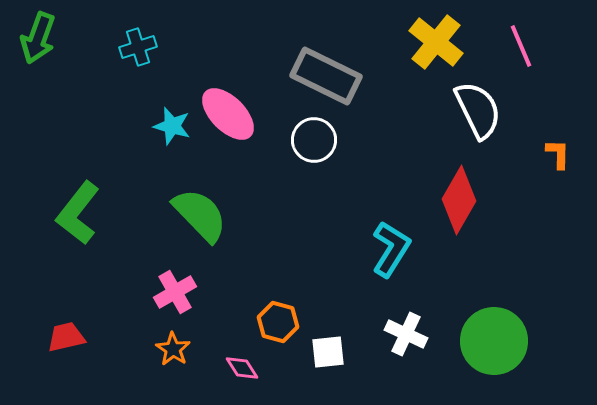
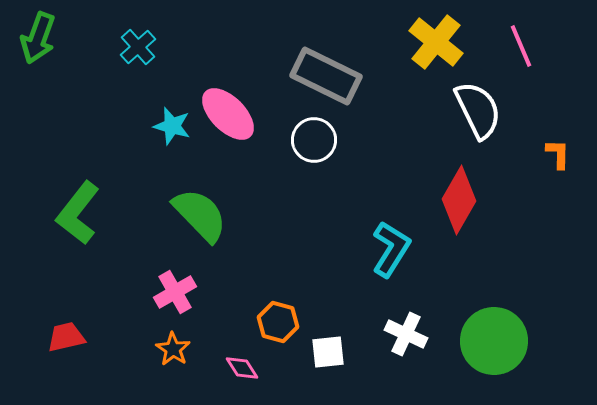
cyan cross: rotated 24 degrees counterclockwise
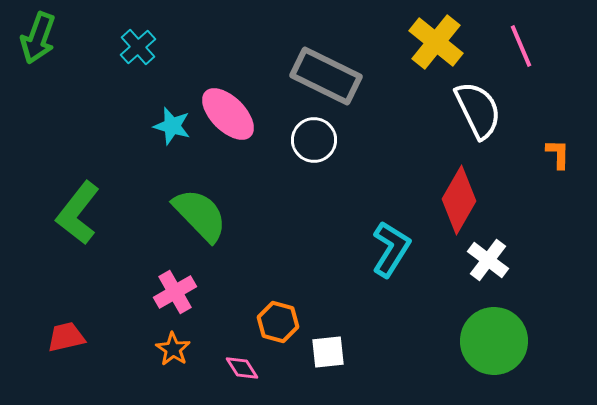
white cross: moved 82 px right, 74 px up; rotated 12 degrees clockwise
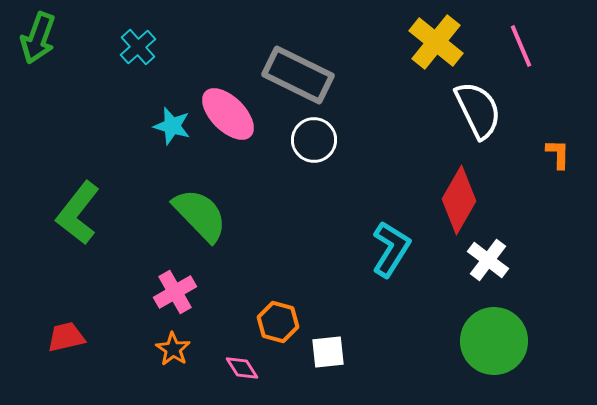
gray rectangle: moved 28 px left, 1 px up
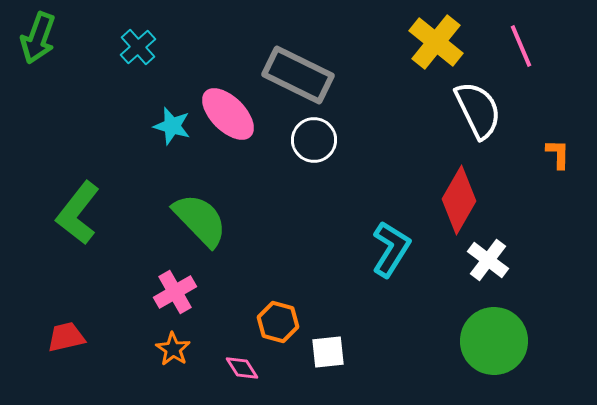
green semicircle: moved 5 px down
